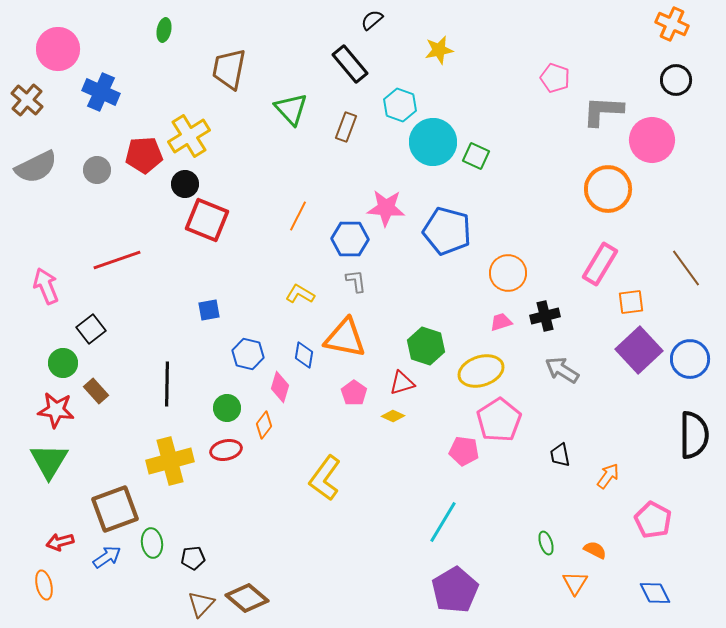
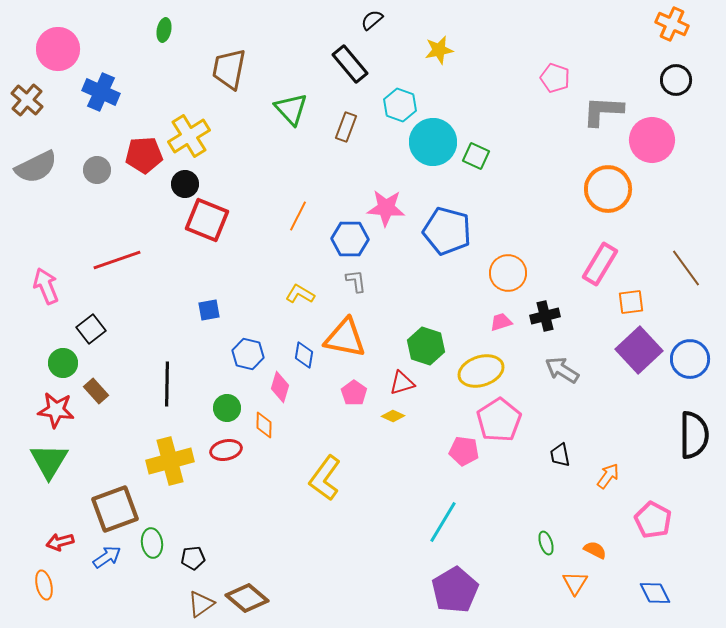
orange diamond at (264, 425): rotated 36 degrees counterclockwise
brown triangle at (201, 604): rotated 12 degrees clockwise
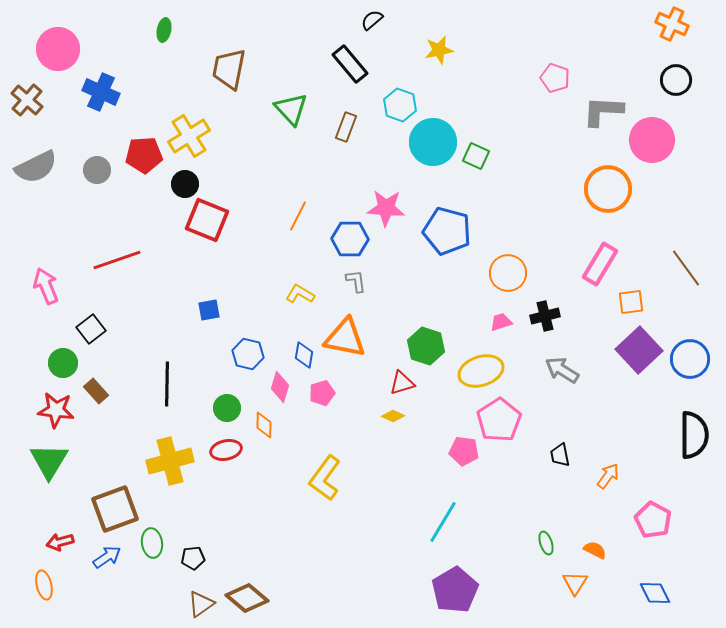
pink pentagon at (354, 393): moved 32 px left; rotated 20 degrees clockwise
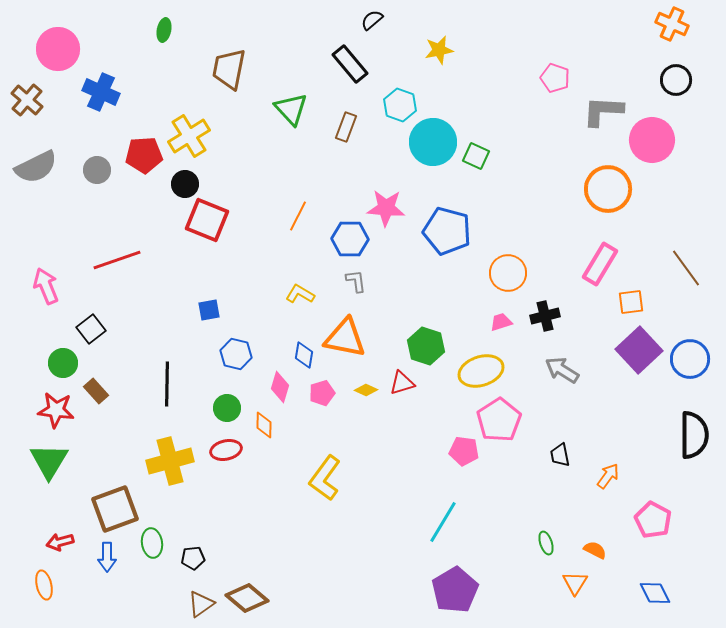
blue hexagon at (248, 354): moved 12 px left
yellow diamond at (393, 416): moved 27 px left, 26 px up
blue arrow at (107, 557): rotated 124 degrees clockwise
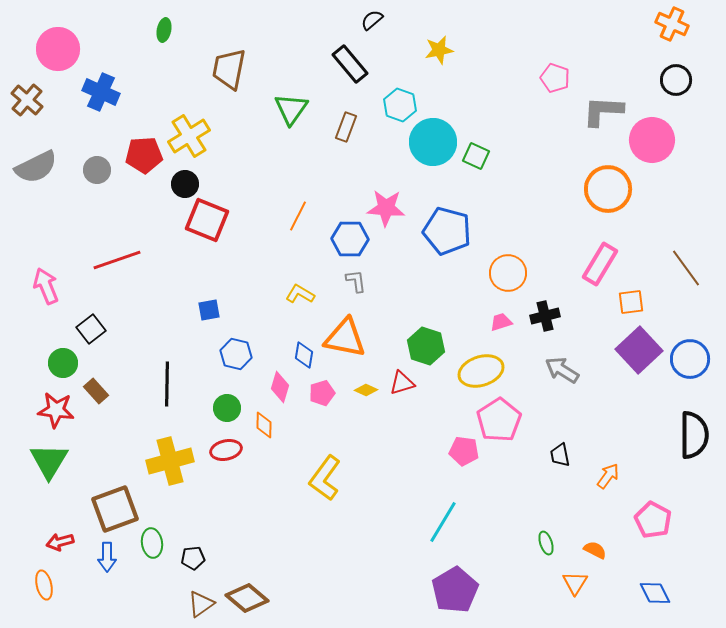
green triangle at (291, 109): rotated 18 degrees clockwise
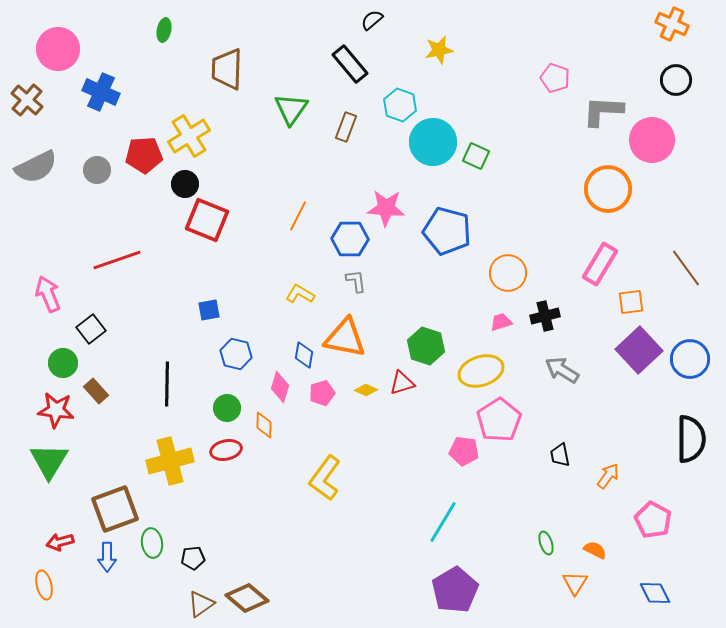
brown trapezoid at (229, 69): moved 2 px left; rotated 9 degrees counterclockwise
pink arrow at (46, 286): moved 2 px right, 8 px down
black semicircle at (694, 435): moved 3 px left, 4 px down
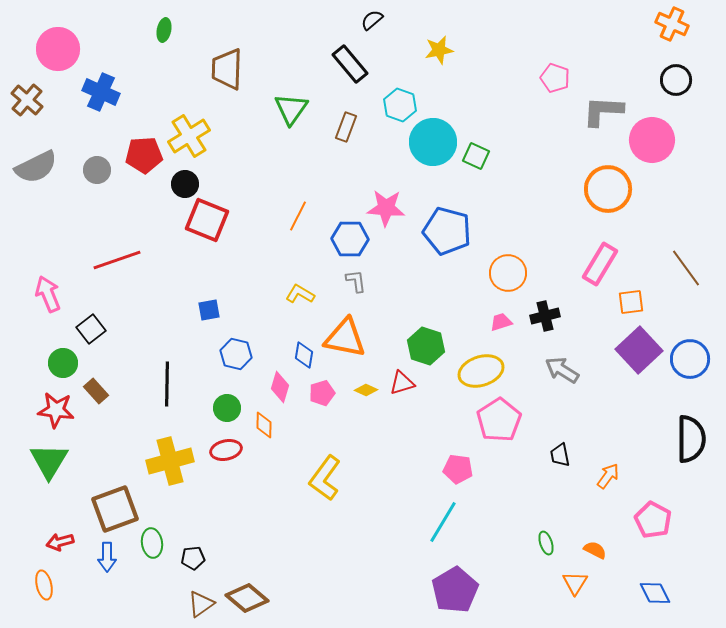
pink pentagon at (464, 451): moved 6 px left, 18 px down
